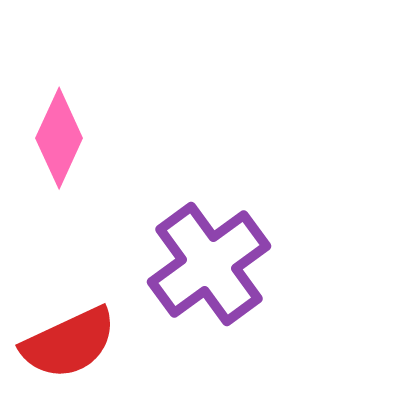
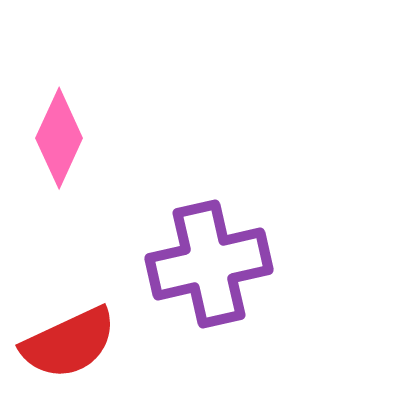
purple cross: rotated 23 degrees clockwise
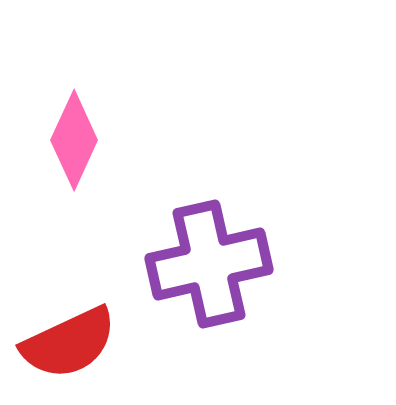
pink diamond: moved 15 px right, 2 px down
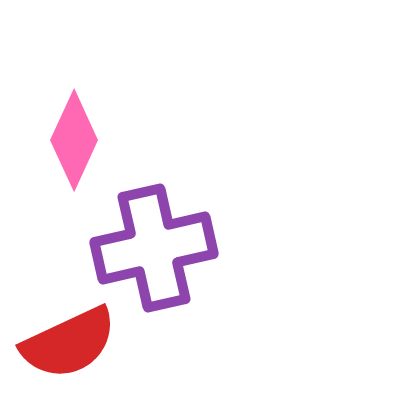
purple cross: moved 55 px left, 16 px up
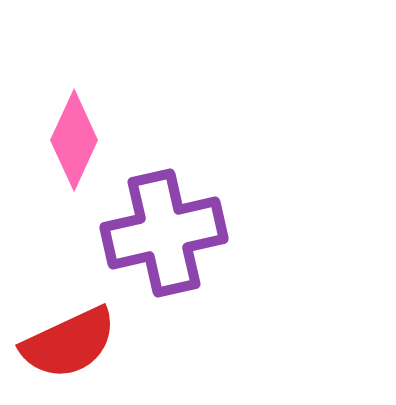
purple cross: moved 10 px right, 15 px up
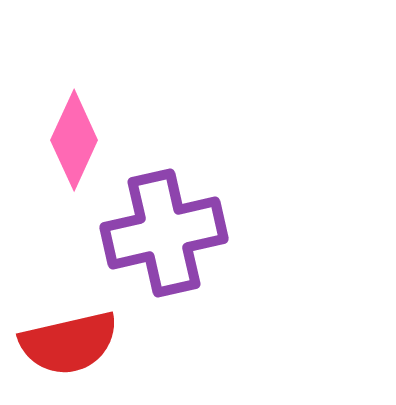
red semicircle: rotated 12 degrees clockwise
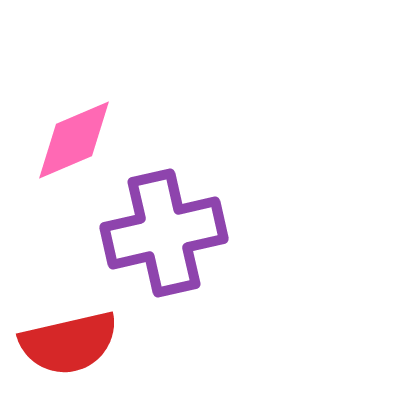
pink diamond: rotated 42 degrees clockwise
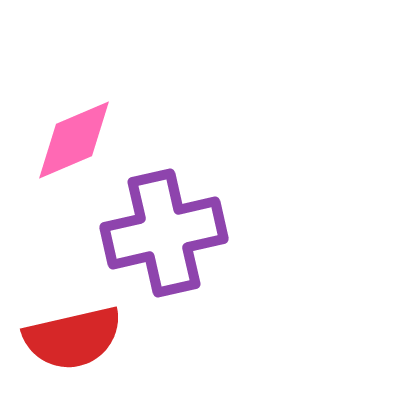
red semicircle: moved 4 px right, 5 px up
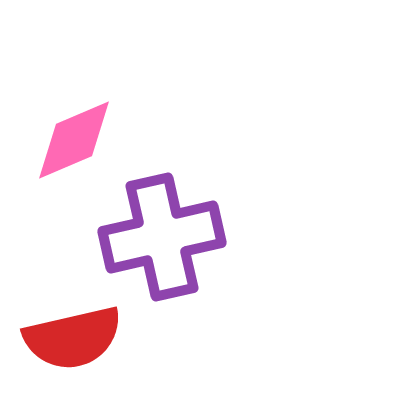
purple cross: moved 2 px left, 4 px down
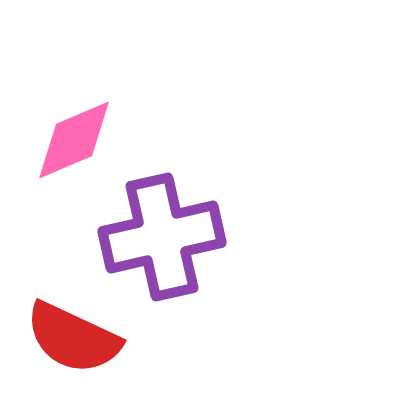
red semicircle: rotated 38 degrees clockwise
